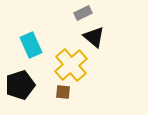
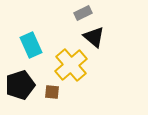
brown square: moved 11 px left
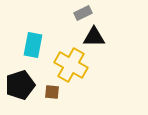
black triangle: rotated 40 degrees counterclockwise
cyan rectangle: moved 2 px right; rotated 35 degrees clockwise
yellow cross: rotated 20 degrees counterclockwise
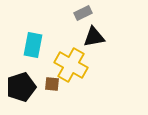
black triangle: rotated 10 degrees counterclockwise
black pentagon: moved 1 px right, 2 px down
brown square: moved 8 px up
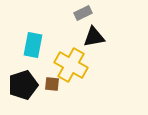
black pentagon: moved 2 px right, 2 px up
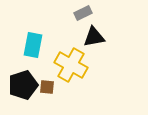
brown square: moved 5 px left, 3 px down
